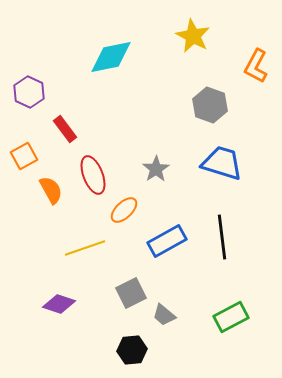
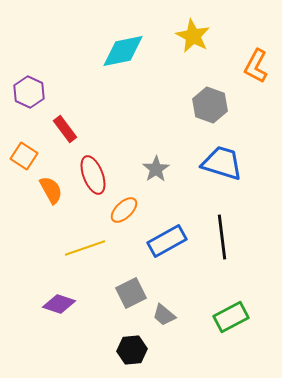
cyan diamond: moved 12 px right, 6 px up
orange square: rotated 28 degrees counterclockwise
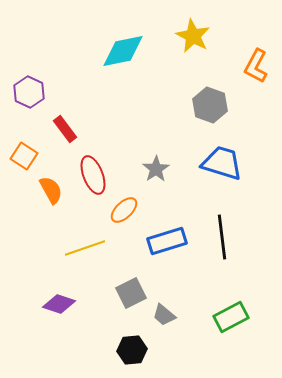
blue rectangle: rotated 12 degrees clockwise
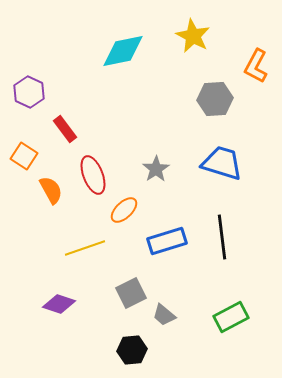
gray hexagon: moved 5 px right, 6 px up; rotated 24 degrees counterclockwise
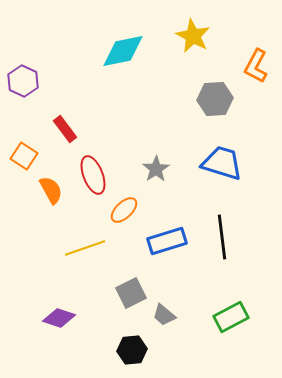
purple hexagon: moved 6 px left, 11 px up
purple diamond: moved 14 px down
